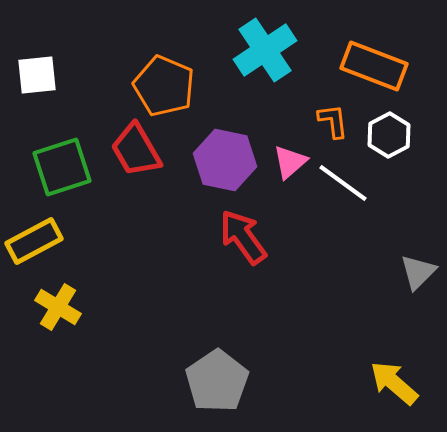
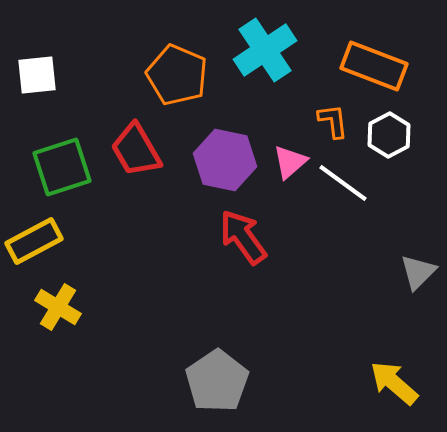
orange pentagon: moved 13 px right, 11 px up
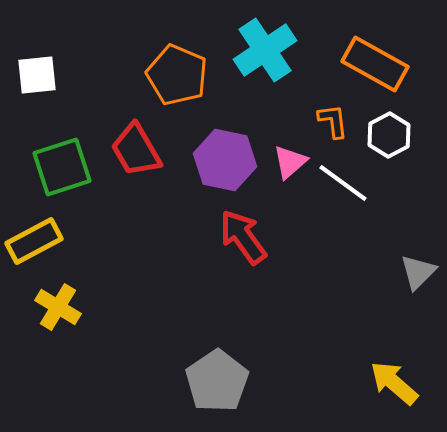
orange rectangle: moved 1 px right, 2 px up; rotated 8 degrees clockwise
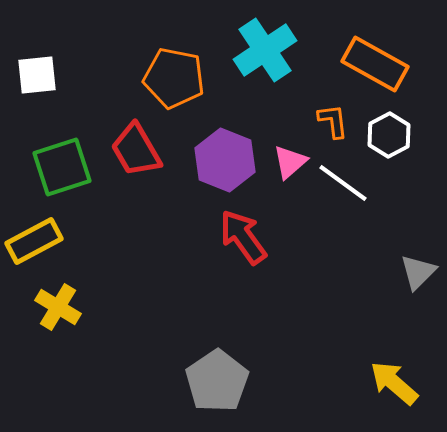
orange pentagon: moved 3 px left, 3 px down; rotated 12 degrees counterclockwise
purple hexagon: rotated 10 degrees clockwise
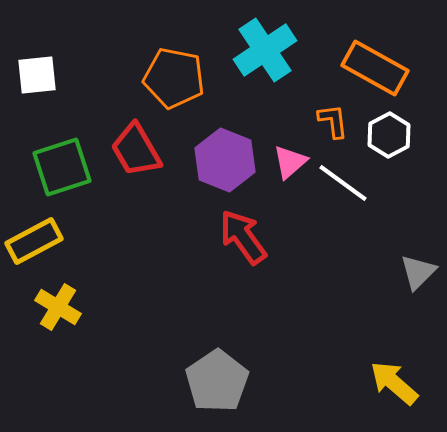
orange rectangle: moved 4 px down
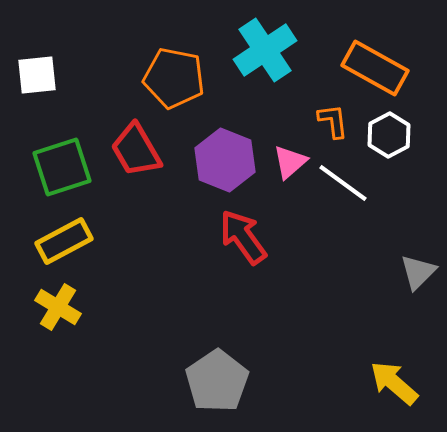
yellow rectangle: moved 30 px right
